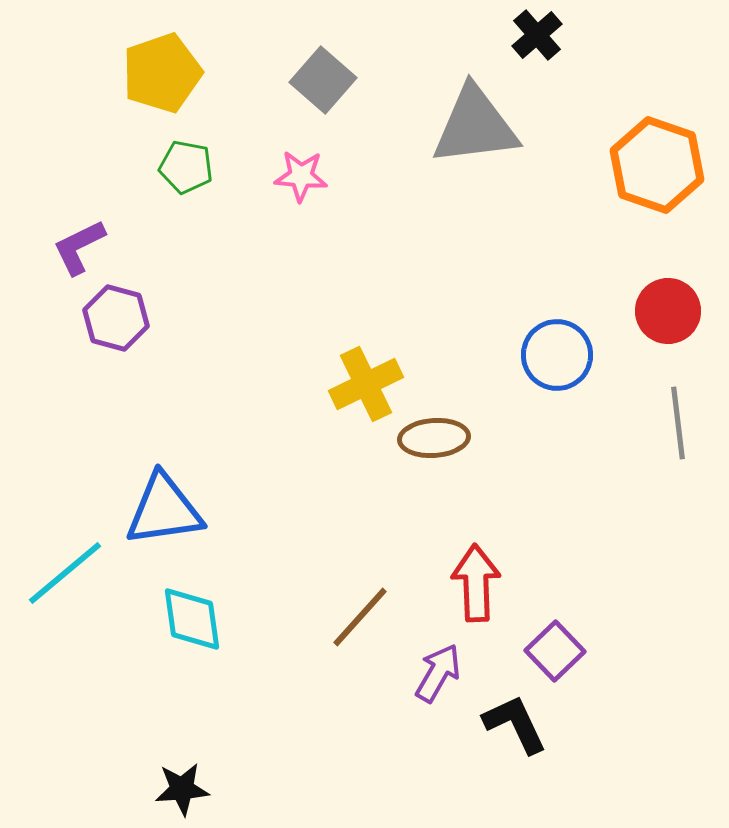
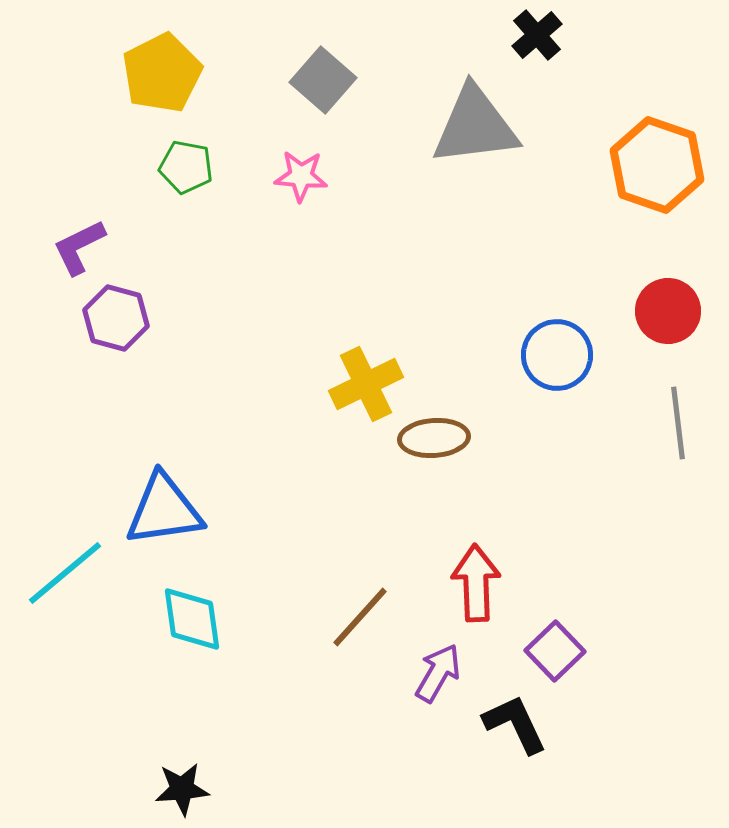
yellow pentagon: rotated 8 degrees counterclockwise
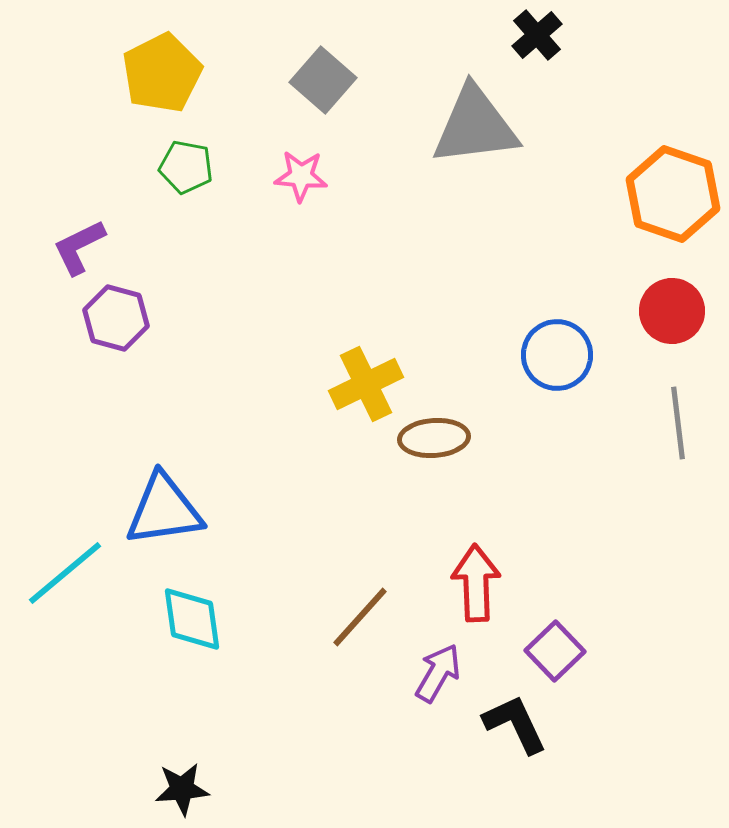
orange hexagon: moved 16 px right, 29 px down
red circle: moved 4 px right
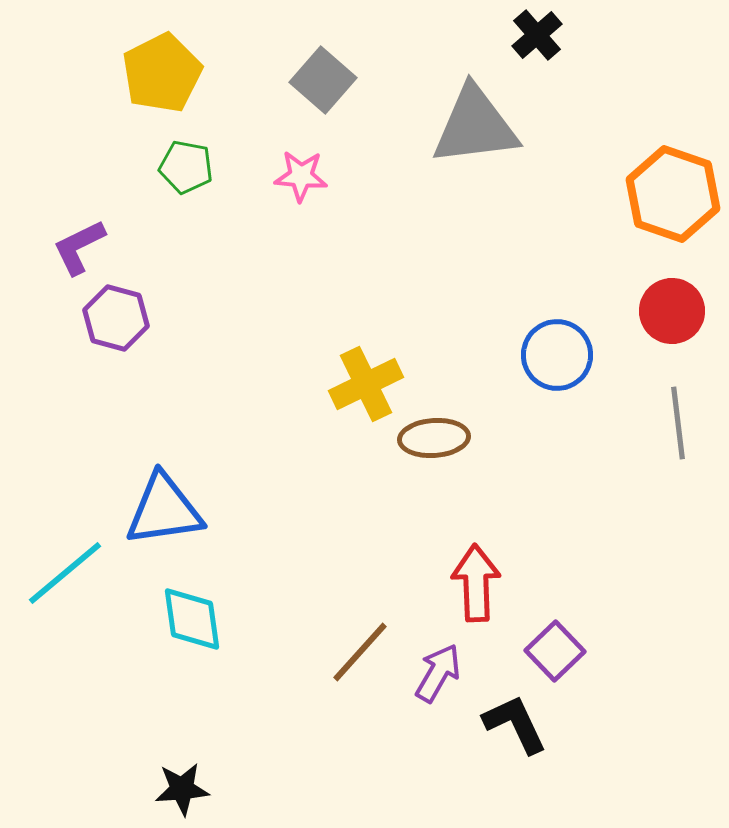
brown line: moved 35 px down
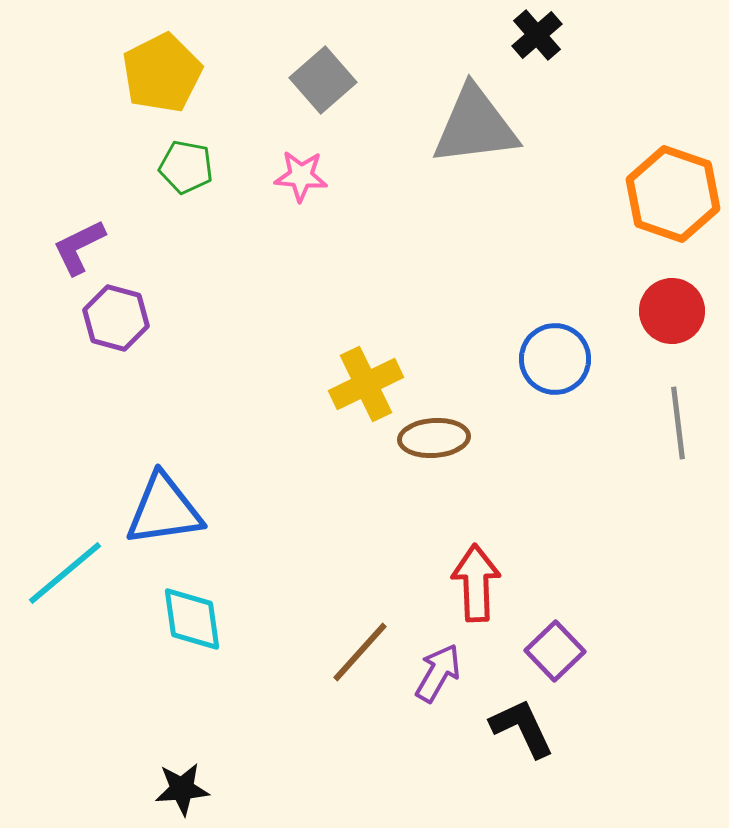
gray square: rotated 8 degrees clockwise
blue circle: moved 2 px left, 4 px down
black L-shape: moved 7 px right, 4 px down
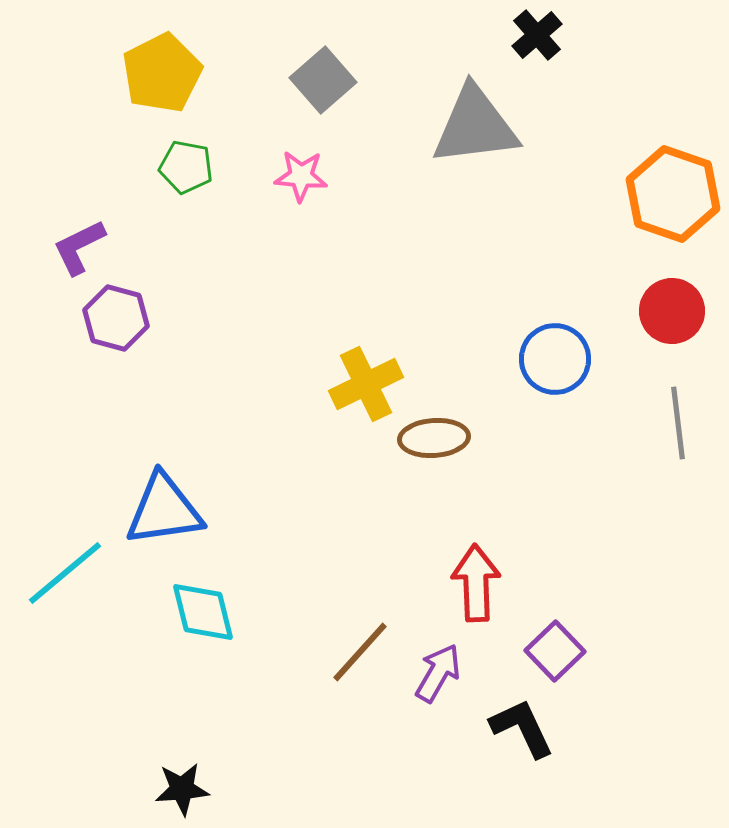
cyan diamond: moved 11 px right, 7 px up; rotated 6 degrees counterclockwise
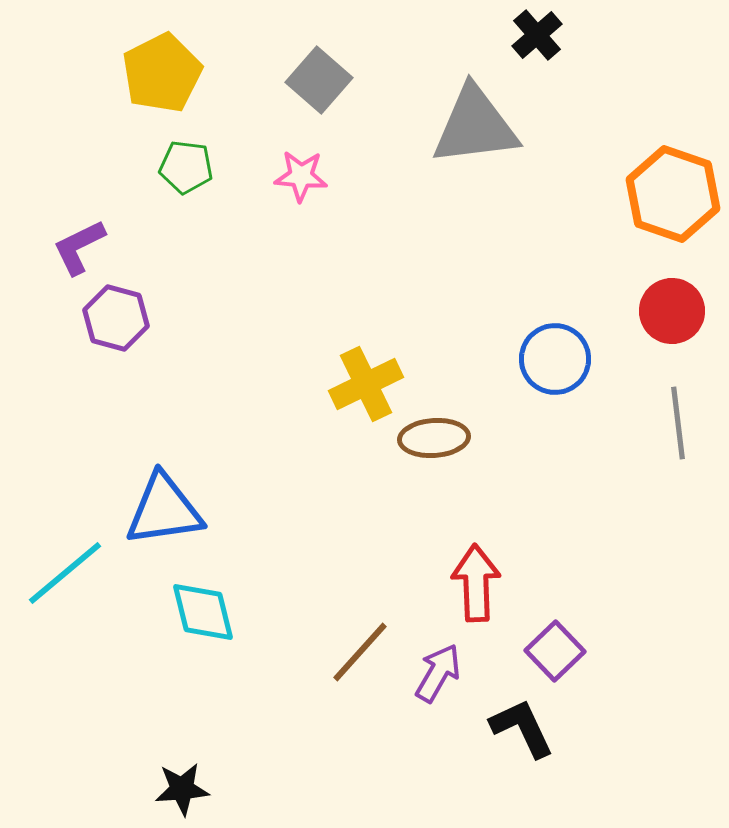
gray square: moved 4 px left; rotated 8 degrees counterclockwise
green pentagon: rotated 4 degrees counterclockwise
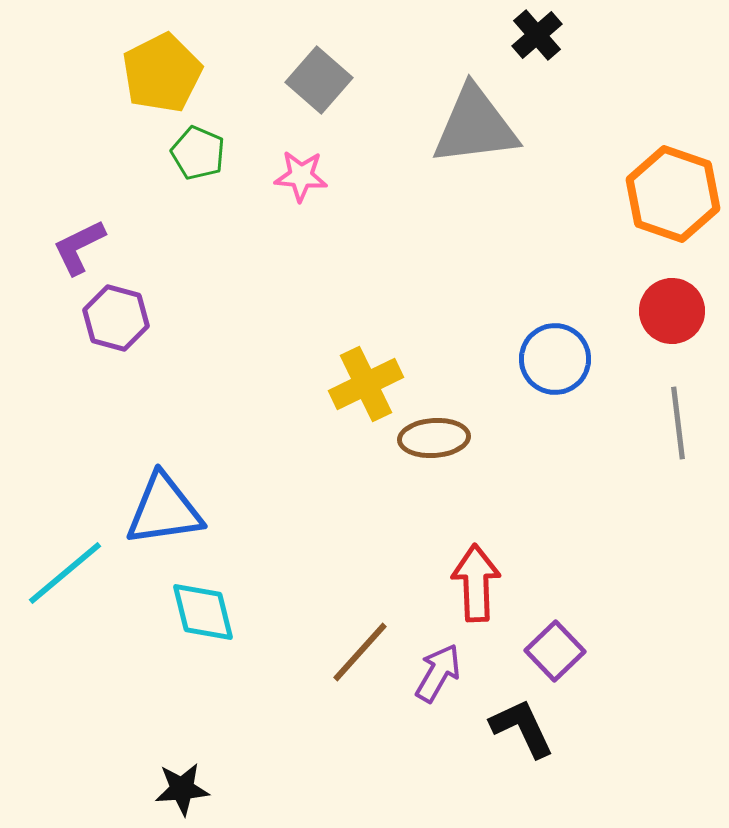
green pentagon: moved 12 px right, 14 px up; rotated 16 degrees clockwise
